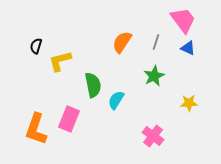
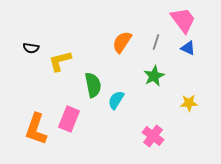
black semicircle: moved 5 px left, 2 px down; rotated 98 degrees counterclockwise
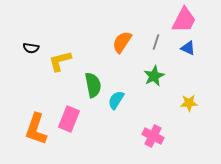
pink trapezoid: moved 1 px right; rotated 64 degrees clockwise
pink cross: rotated 10 degrees counterclockwise
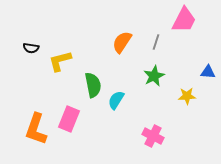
blue triangle: moved 20 px right, 24 px down; rotated 21 degrees counterclockwise
yellow star: moved 2 px left, 7 px up
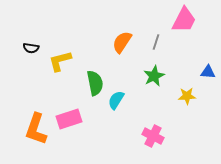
green semicircle: moved 2 px right, 2 px up
pink rectangle: rotated 50 degrees clockwise
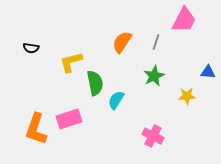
yellow L-shape: moved 11 px right, 1 px down
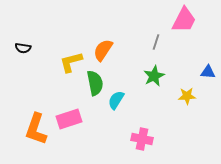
orange semicircle: moved 19 px left, 8 px down
black semicircle: moved 8 px left
pink cross: moved 11 px left, 3 px down; rotated 15 degrees counterclockwise
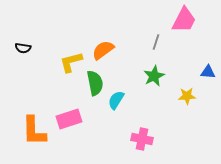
orange semicircle: rotated 20 degrees clockwise
orange L-shape: moved 2 px left, 2 px down; rotated 20 degrees counterclockwise
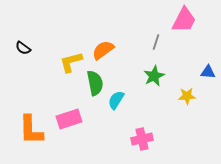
black semicircle: rotated 28 degrees clockwise
orange L-shape: moved 3 px left, 1 px up
pink cross: rotated 25 degrees counterclockwise
